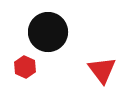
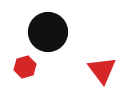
red hexagon: rotated 20 degrees clockwise
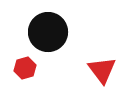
red hexagon: moved 1 px down
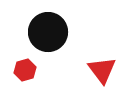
red hexagon: moved 2 px down
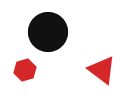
red triangle: rotated 16 degrees counterclockwise
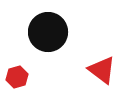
red hexagon: moved 8 px left, 7 px down
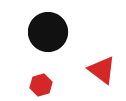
red hexagon: moved 24 px right, 8 px down
